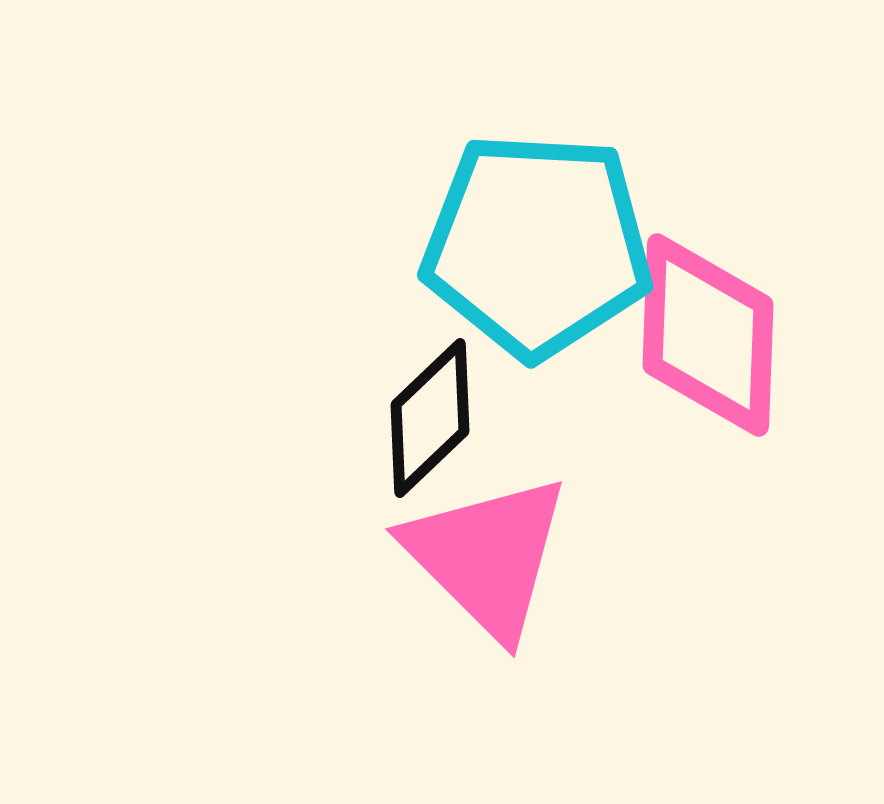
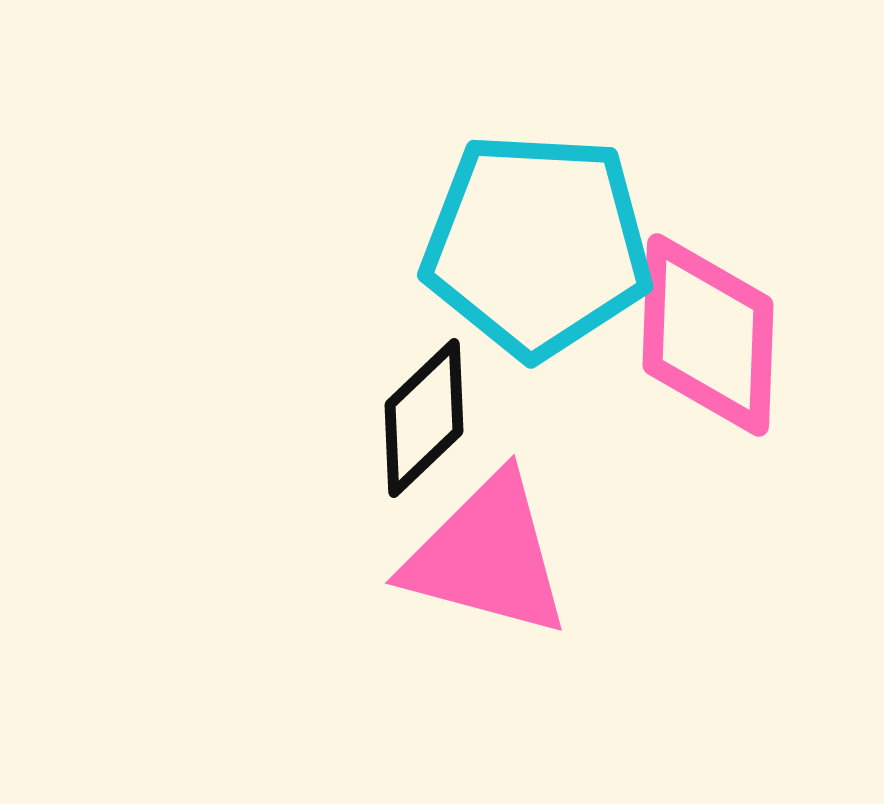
black diamond: moved 6 px left
pink triangle: rotated 30 degrees counterclockwise
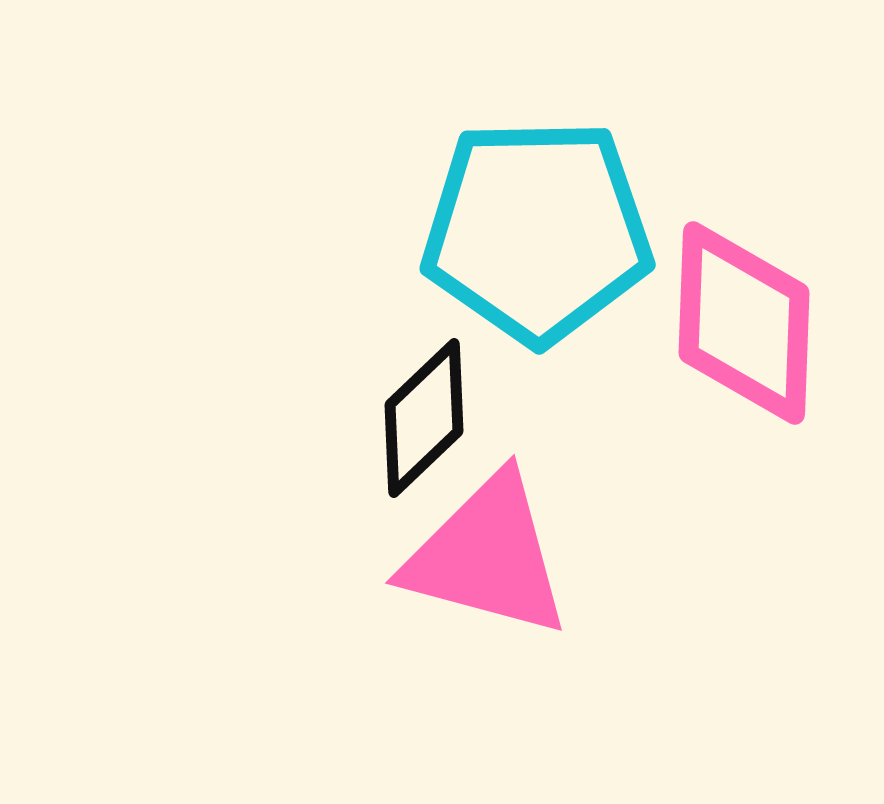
cyan pentagon: moved 14 px up; rotated 4 degrees counterclockwise
pink diamond: moved 36 px right, 12 px up
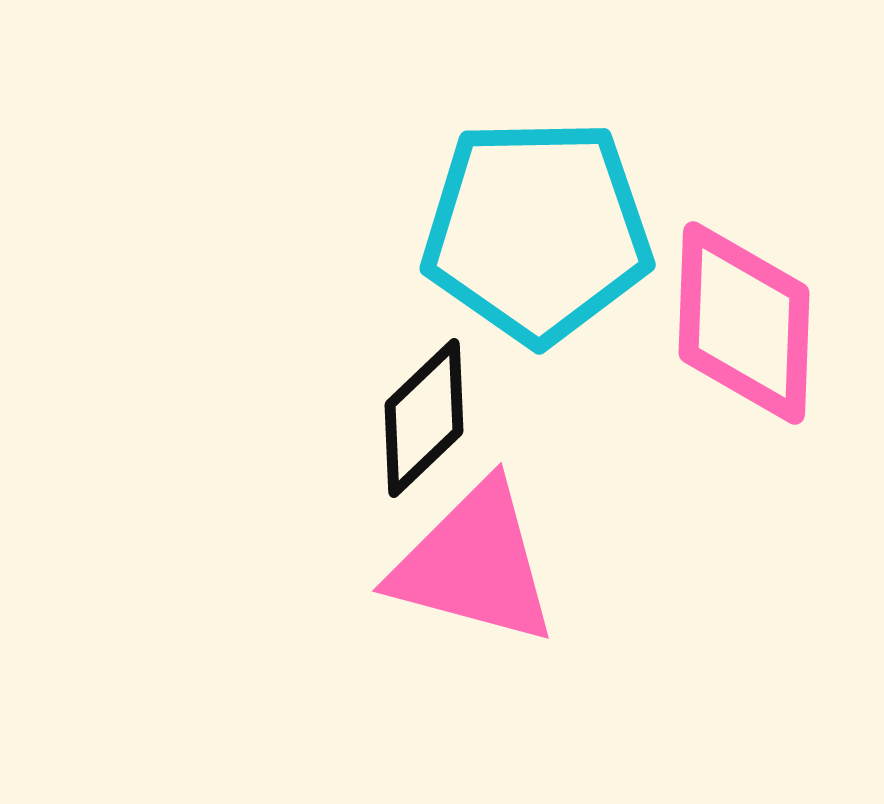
pink triangle: moved 13 px left, 8 px down
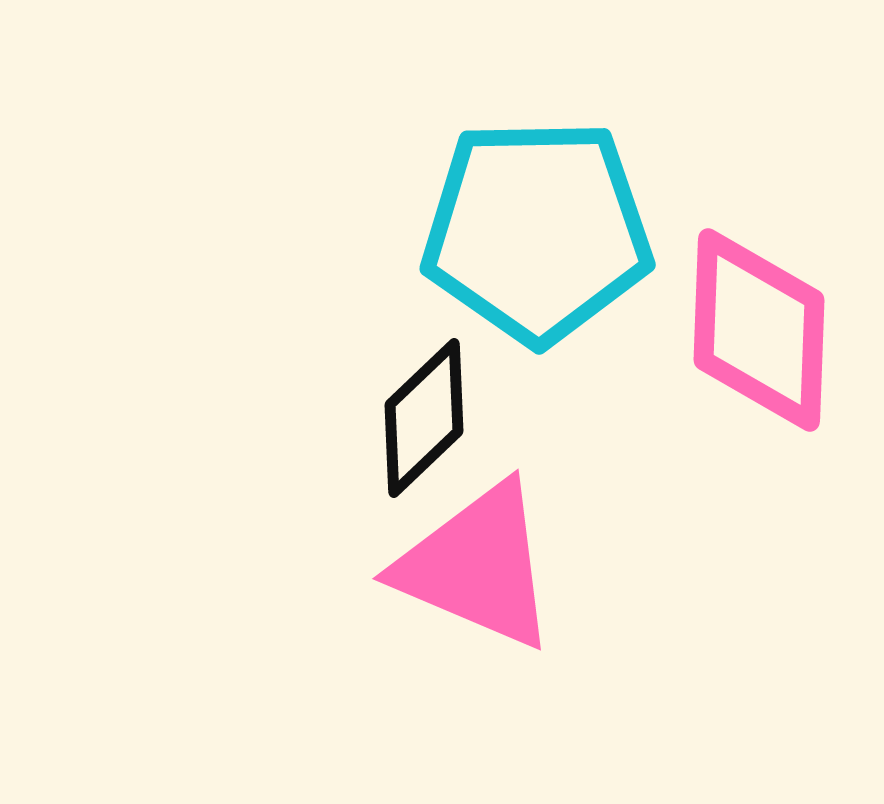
pink diamond: moved 15 px right, 7 px down
pink triangle: moved 3 px right, 2 px down; rotated 8 degrees clockwise
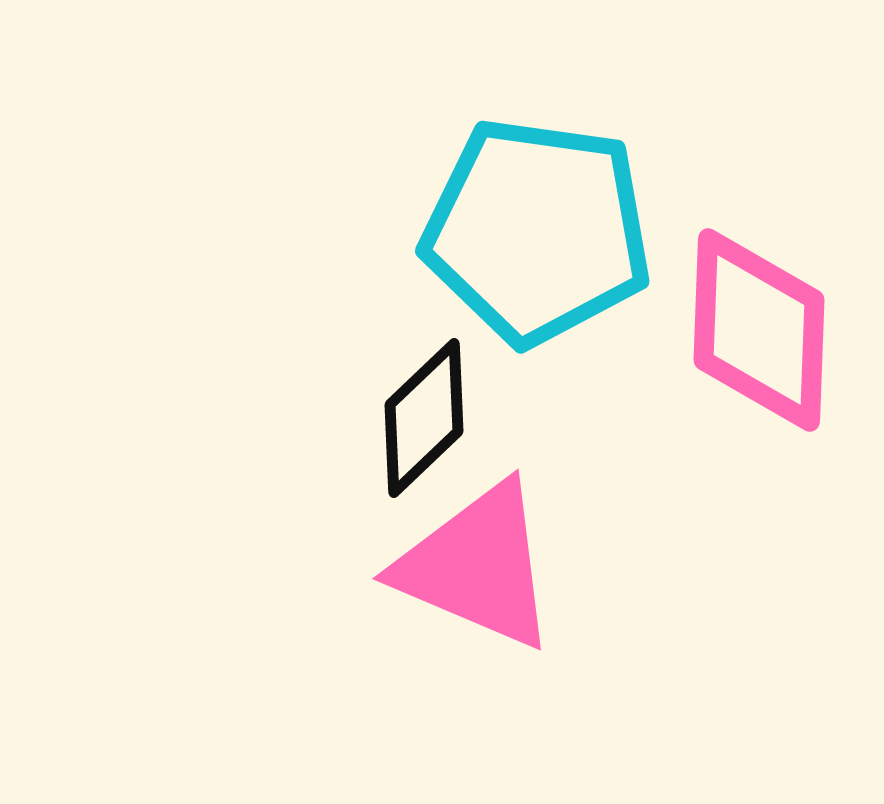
cyan pentagon: rotated 9 degrees clockwise
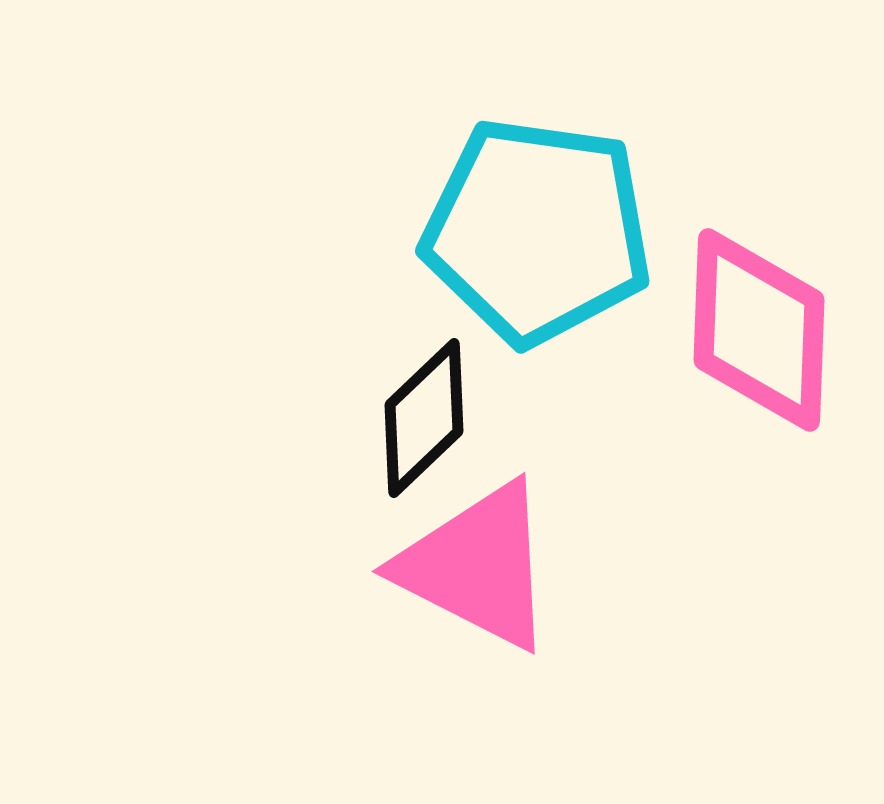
pink triangle: rotated 4 degrees clockwise
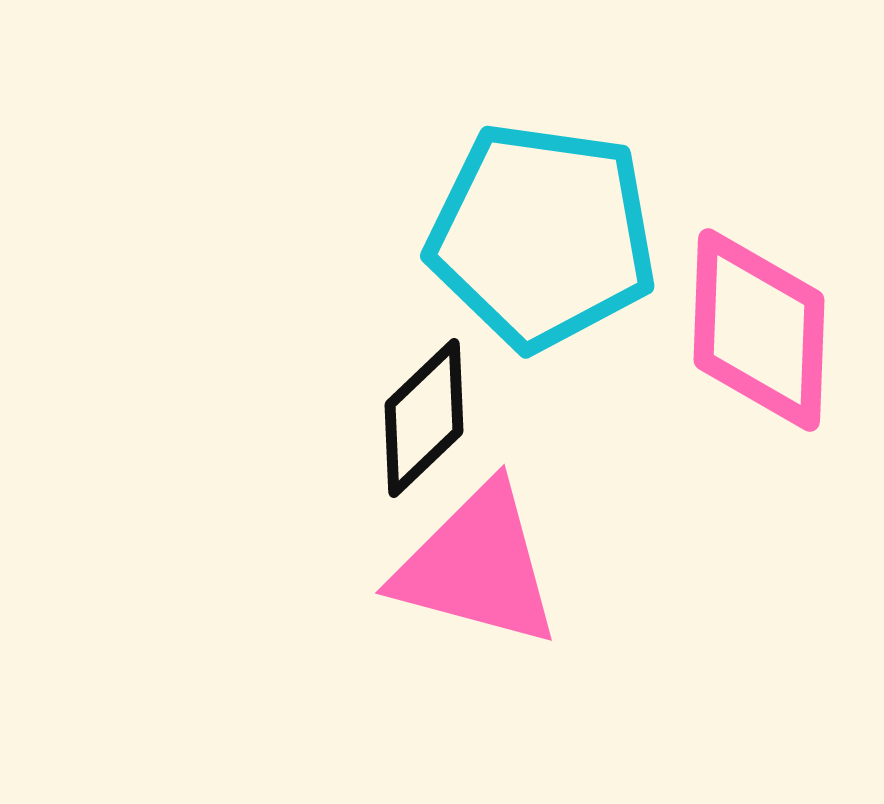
cyan pentagon: moved 5 px right, 5 px down
pink triangle: rotated 12 degrees counterclockwise
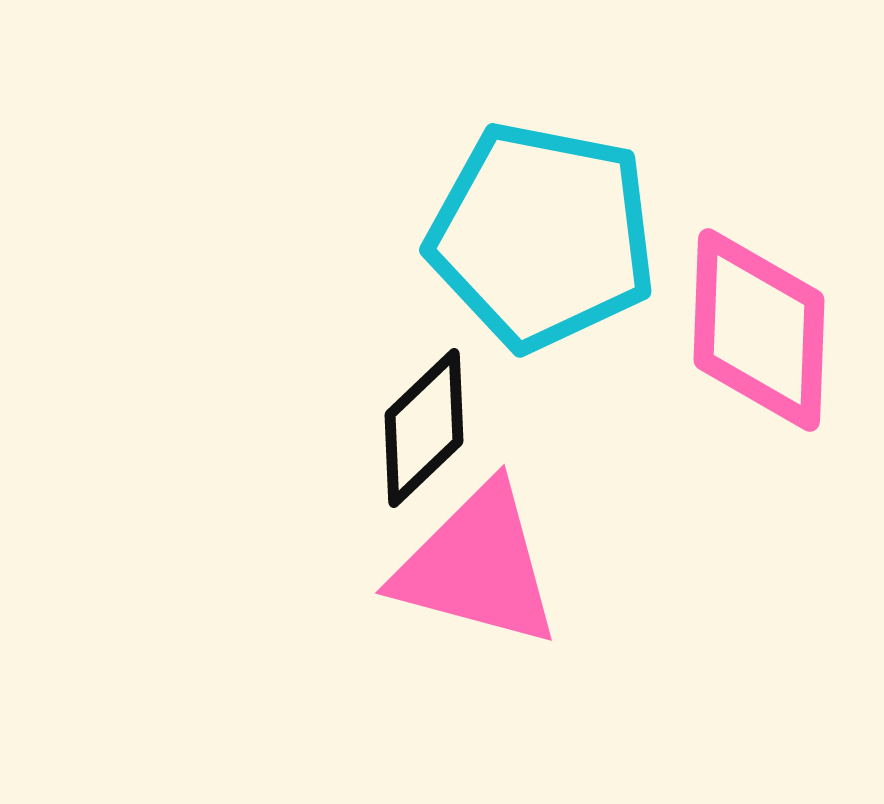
cyan pentagon: rotated 3 degrees clockwise
black diamond: moved 10 px down
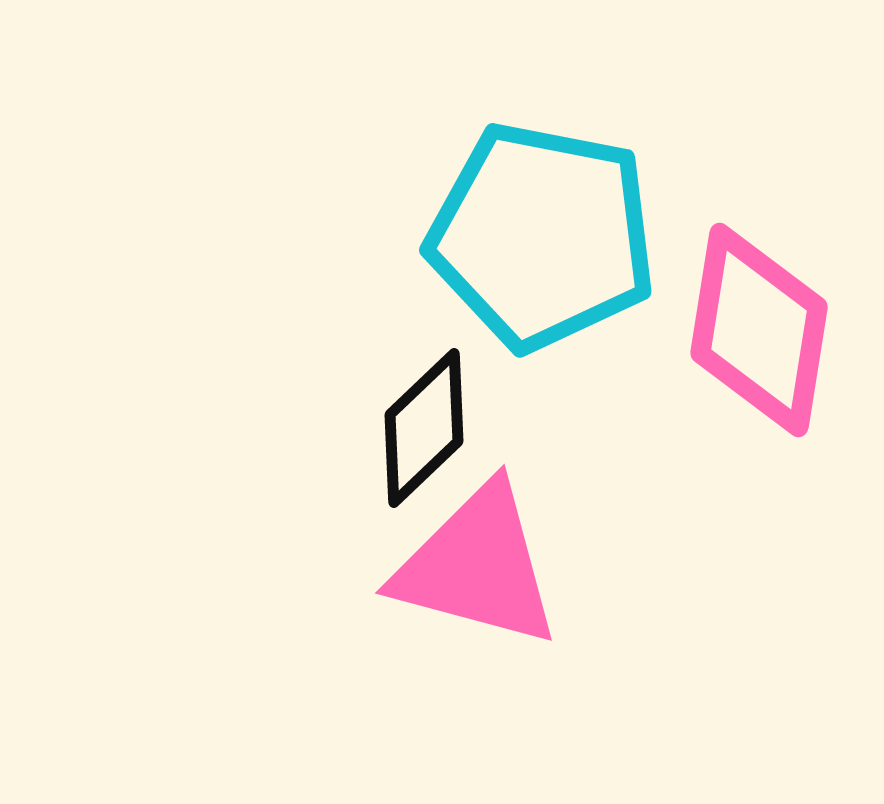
pink diamond: rotated 7 degrees clockwise
